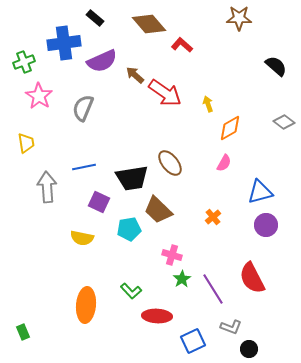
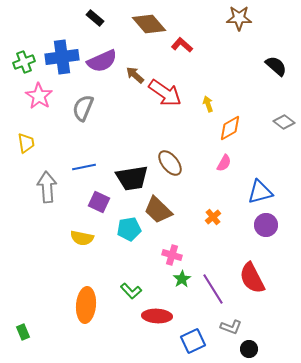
blue cross: moved 2 px left, 14 px down
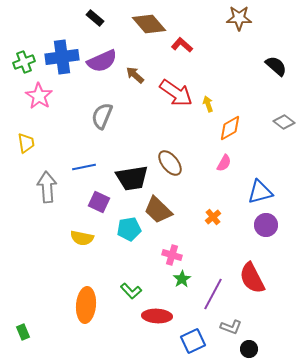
red arrow: moved 11 px right
gray semicircle: moved 19 px right, 8 px down
purple line: moved 5 px down; rotated 60 degrees clockwise
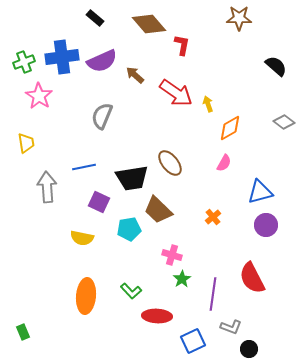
red L-shape: rotated 60 degrees clockwise
purple line: rotated 20 degrees counterclockwise
orange ellipse: moved 9 px up
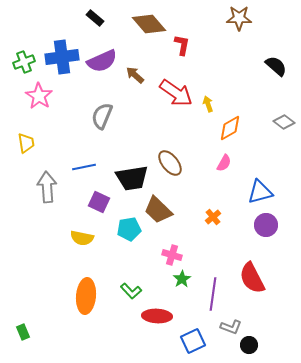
black circle: moved 4 px up
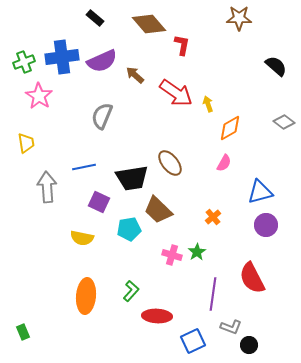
green star: moved 15 px right, 27 px up
green L-shape: rotated 95 degrees counterclockwise
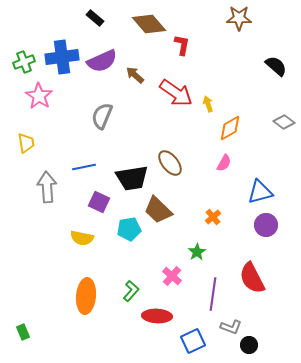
pink cross: moved 21 px down; rotated 24 degrees clockwise
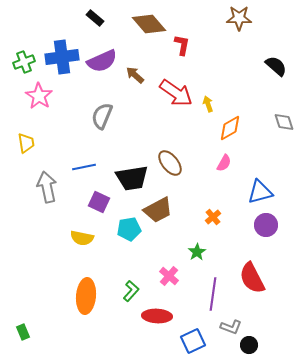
gray diamond: rotated 35 degrees clockwise
gray arrow: rotated 8 degrees counterclockwise
brown trapezoid: rotated 72 degrees counterclockwise
pink cross: moved 3 px left
